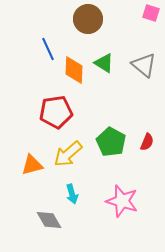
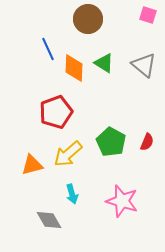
pink square: moved 3 px left, 2 px down
orange diamond: moved 2 px up
red pentagon: rotated 12 degrees counterclockwise
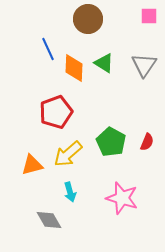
pink square: moved 1 px right, 1 px down; rotated 18 degrees counterclockwise
gray triangle: rotated 24 degrees clockwise
cyan arrow: moved 2 px left, 2 px up
pink star: moved 3 px up
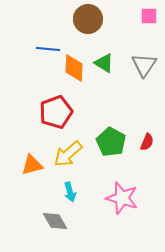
blue line: rotated 60 degrees counterclockwise
gray diamond: moved 6 px right, 1 px down
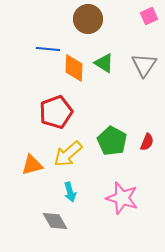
pink square: rotated 24 degrees counterclockwise
green pentagon: moved 1 px right, 1 px up
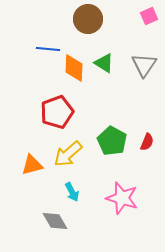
red pentagon: moved 1 px right
cyan arrow: moved 2 px right; rotated 12 degrees counterclockwise
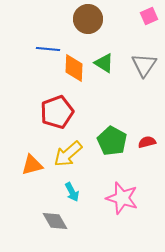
red semicircle: rotated 126 degrees counterclockwise
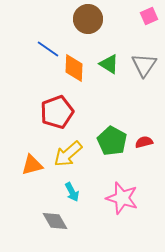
blue line: rotated 30 degrees clockwise
green triangle: moved 5 px right, 1 px down
red semicircle: moved 3 px left
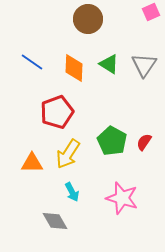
pink square: moved 2 px right, 4 px up
blue line: moved 16 px left, 13 px down
red semicircle: rotated 42 degrees counterclockwise
yellow arrow: rotated 16 degrees counterclockwise
orange triangle: moved 2 px up; rotated 15 degrees clockwise
